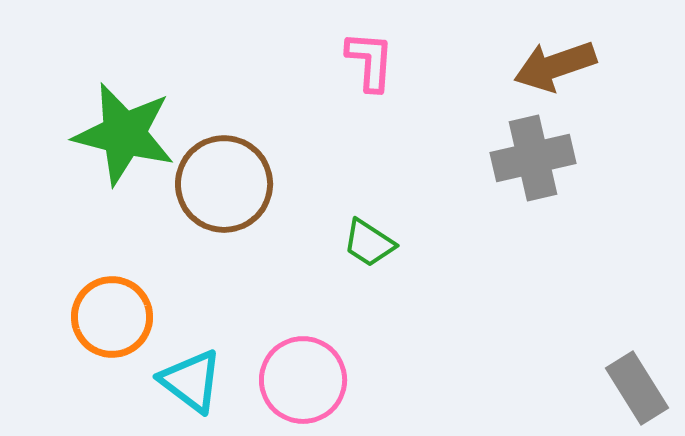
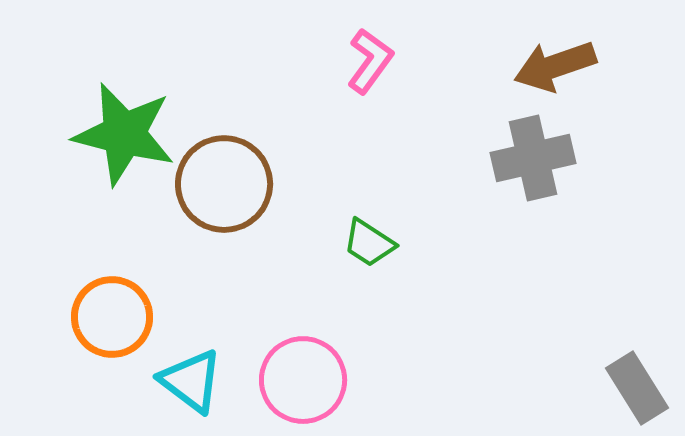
pink L-shape: rotated 32 degrees clockwise
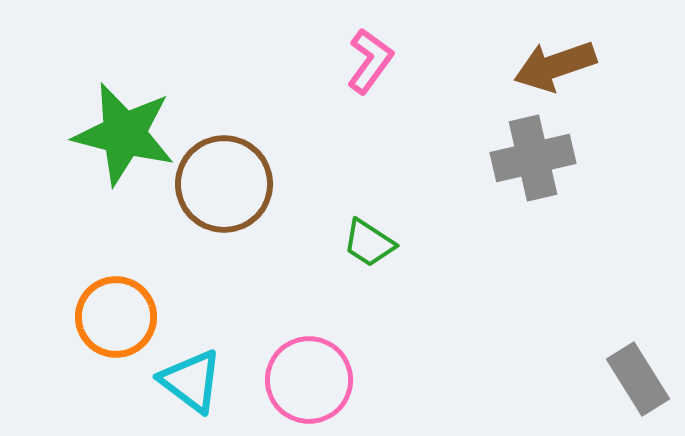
orange circle: moved 4 px right
pink circle: moved 6 px right
gray rectangle: moved 1 px right, 9 px up
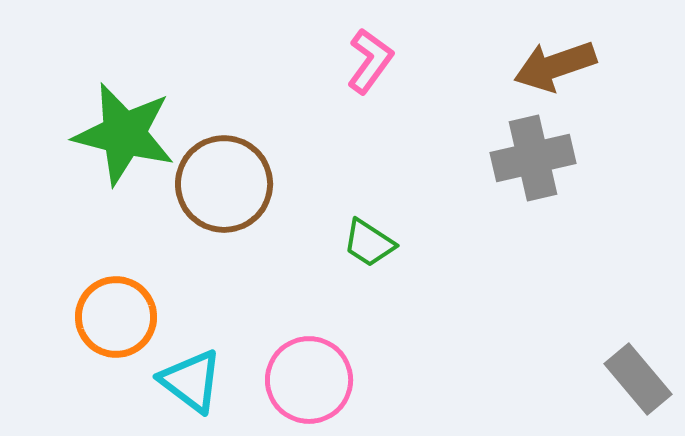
gray rectangle: rotated 8 degrees counterclockwise
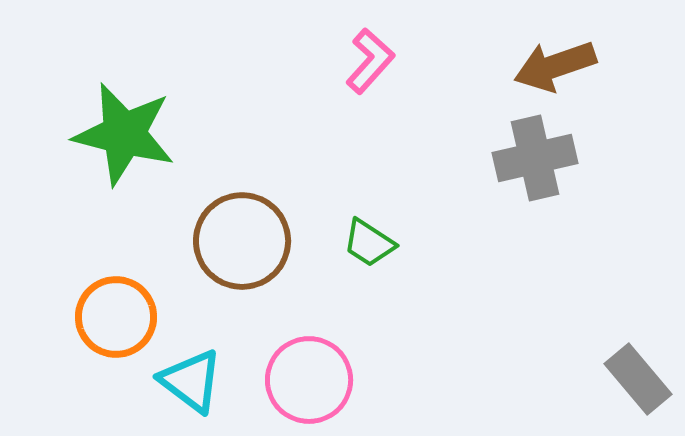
pink L-shape: rotated 6 degrees clockwise
gray cross: moved 2 px right
brown circle: moved 18 px right, 57 px down
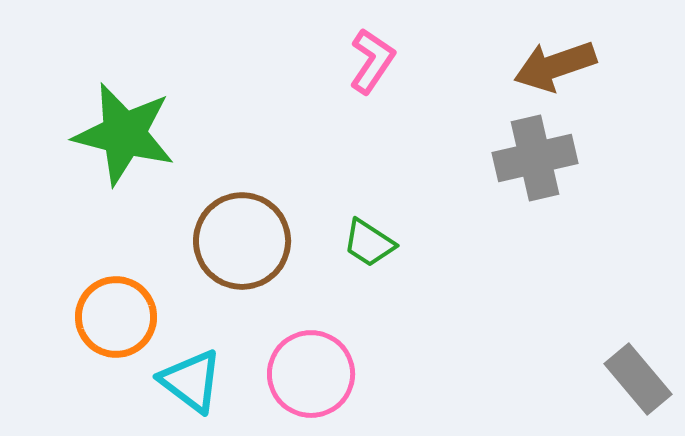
pink L-shape: moved 2 px right; rotated 8 degrees counterclockwise
pink circle: moved 2 px right, 6 px up
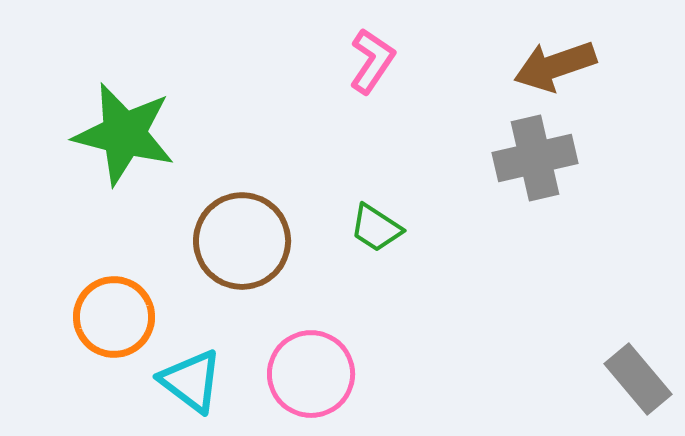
green trapezoid: moved 7 px right, 15 px up
orange circle: moved 2 px left
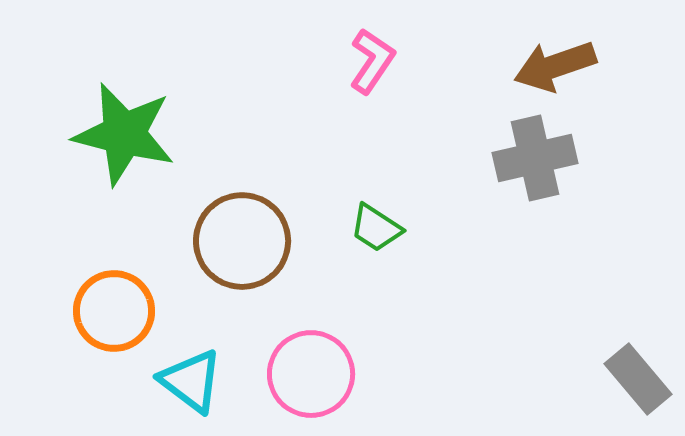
orange circle: moved 6 px up
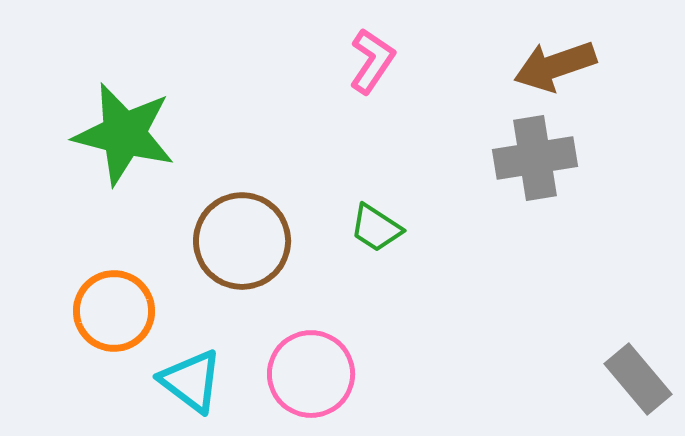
gray cross: rotated 4 degrees clockwise
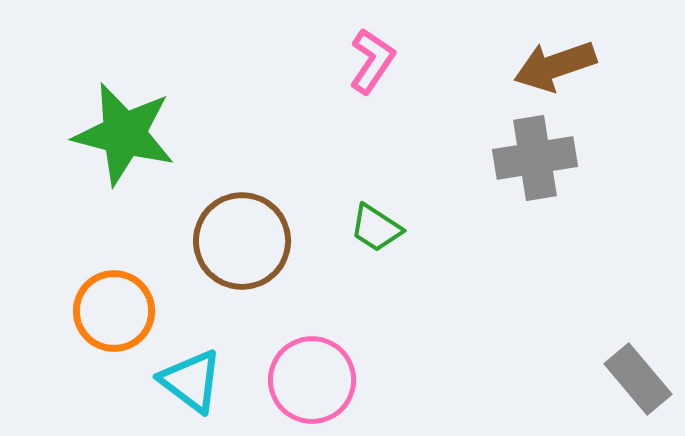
pink circle: moved 1 px right, 6 px down
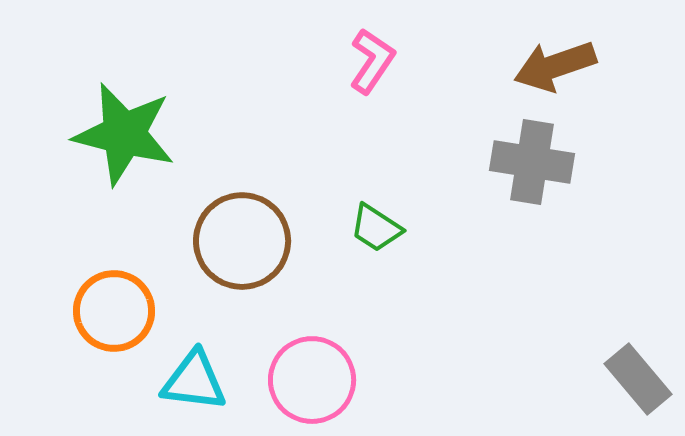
gray cross: moved 3 px left, 4 px down; rotated 18 degrees clockwise
cyan triangle: moved 3 px right; rotated 30 degrees counterclockwise
